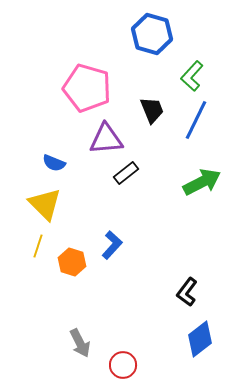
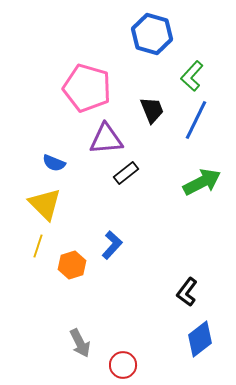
orange hexagon: moved 3 px down; rotated 24 degrees clockwise
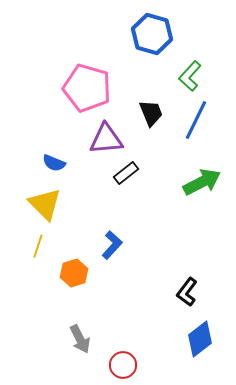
green L-shape: moved 2 px left
black trapezoid: moved 1 px left, 3 px down
orange hexagon: moved 2 px right, 8 px down
gray arrow: moved 4 px up
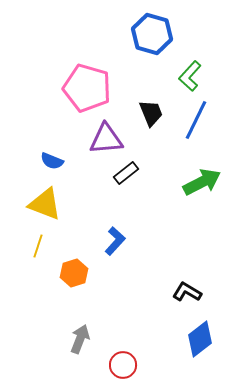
blue semicircle: moved 2 px left, 2 px up
yellow triangle: rotated 24 degrees counterclockwise
blue L-shape: moved 3 px right, 4 px up
black L-shape: rotated 84 degrees clockwise
gray arrow: rotated 132 degrees counterclockwise
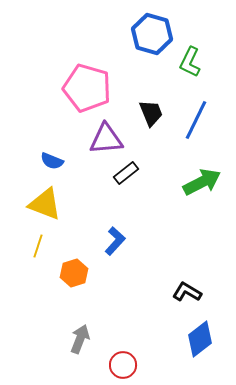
green L-shape: moved 14 px up; rotated 16 degrees counterclockwise
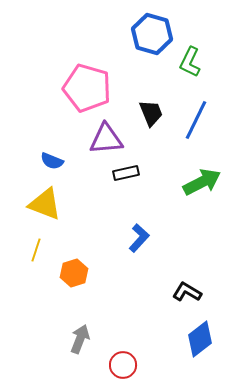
black rectangle: rotated 25 degrees clockwise
blue L-shape: moved 24 px right, 3 px up
yellow line: moved 2 px left, 4 px down
